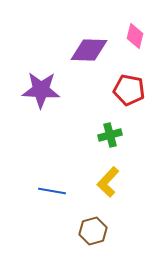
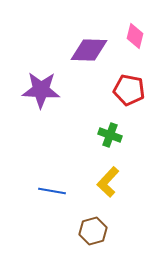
green cross: rotated 35 degrees clockwise
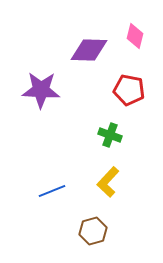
blue line: rotated 32 degrees counterclockwise
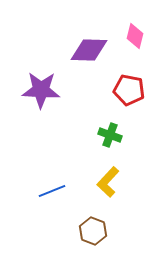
brown hexagon: rotated 24 degrees counterclockwise
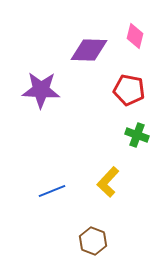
green cross: moved 27 px right
brown hexagon: moved 10 px down
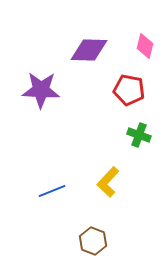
pink diamond: moved 10 px right, 10 px down
green cross: moved 2 px right
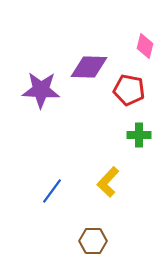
purple diamond: moved 17 px down
green cross: rotated 20 degrees counterclockwise
blue line: rotated 32 degrees counterclockwise
brown hexagon: rotated 20 degrees counterclockwise
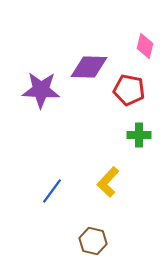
brown hexagon: rotated 12 degrees clockwise
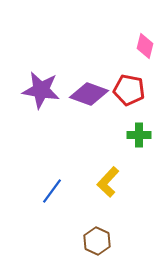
purple diamond: moved 27 px down; rotated 18 degrees clockwise
purple star: rotated 6 degrees clockwise
brown hexagon: moved 4 px right; rotated 12 degrees clockwise
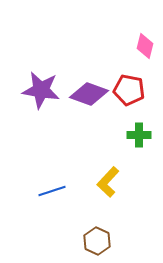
blue line: rotated 36 degrees clockwise
